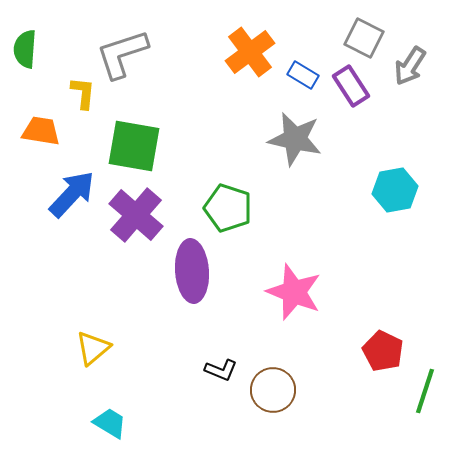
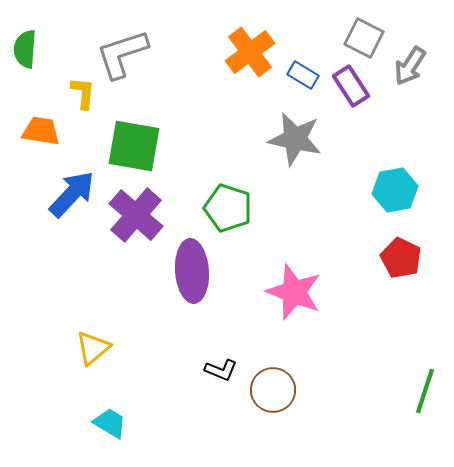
red pentagon: moved 18 px right, 93 px up
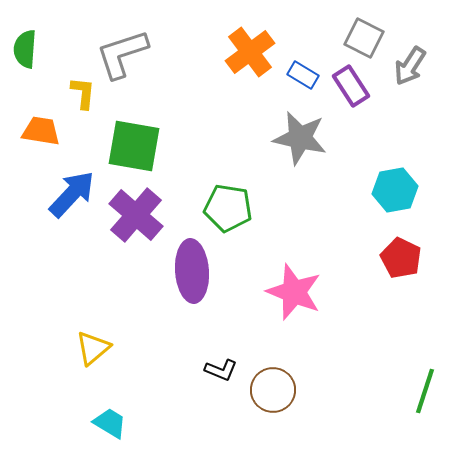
gray star: moved 5 px right, 1 px up
green pentagon: rotated 9 degrees counterclockwise
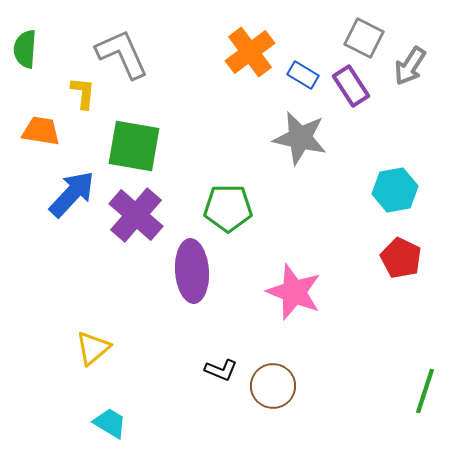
gray L-shape: rotated 84 degrees clockwise
green pentagon: rotated 9 degrees counterclockwise
brown circle: moved 4 px up
